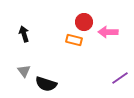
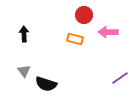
red circle: moved 7 px up
black arrow: rotated 14 degrees clockwise
orange rectangle: moved 1 px right, 1 px up
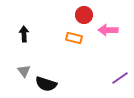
pink arrow: moved 2 px up
orange rectangle: moved 1 px left, 1 px up
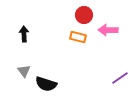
orange rectangle: moved 4 px right, 1 px up
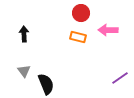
red circle: moved 3 px left, 2 px up
black semicircle: rotated 130 degrees counterclockwise
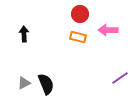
red circle: moved 1 px left, 1 px down
gray triangle: moved 12 px down; rotated 40 degrees clockwise
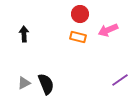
pink arrow: rotated 24 degrees counterclockwise
purple line: moved 2 px down
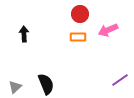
orange rectangle: rotated 14 degrees counterclockwise
gray triangle: moved 9 px left, 4 px down; rotated 16 degrees counterclockwise
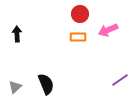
black arrow: moved 7 px left
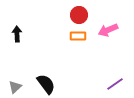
red circle: moved 1 px left, 1 px down
orange rectangle: moved 1 px up
purple line: moved 5 px left, 4 px down
black semicircle: rotated 15 degrees counterclockwise
